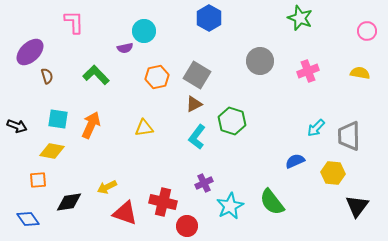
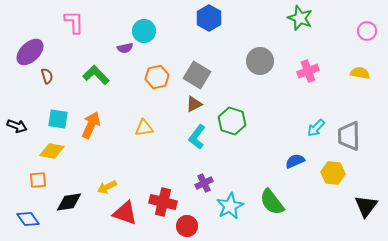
black triangle: moved 9 px right
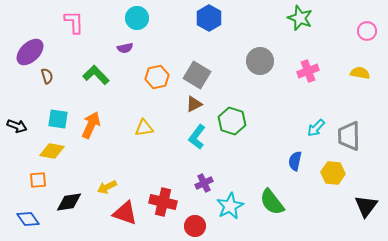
cyan circle: moved 7 px left, 13 px up
blue semicircle: rotated 54 degrees counterclockwise
red circle: moved 8 px right
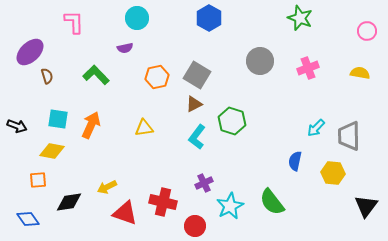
pink cross: moved 3 px up
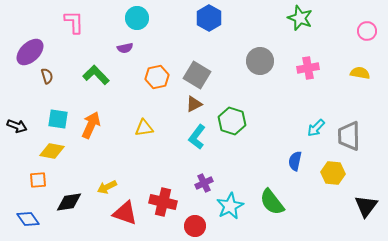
pink cross: rotated 10 degrees clockwise
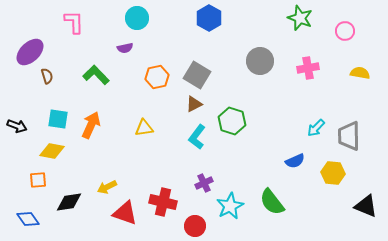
pink circle: moved 22 px left
blue semicircle: rotated 126 degrees counterclockwise
black triangle: rotated 45 degrees counterclockwise
